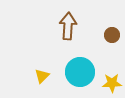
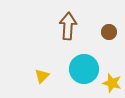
brown circle: moved 3 px left, 3 px up
cyan circle: moved 4 px right, 3 px up
yellow star: rotated 18 degrees clockwise
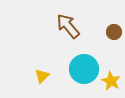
brown arrow: rotated 44 degrees counterclockwise
brown circle: moved 5 px right
yellow star: moved 1 px left, 2 px up; rotated 12 degrees clockwise
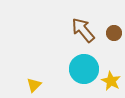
brown arrow: moved 15 px right, 4 px down
brown circle: moved 1 px down
yellow triangle: moved 8 px left, 9 px down
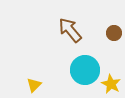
brown arrow: moved 13 px left
cyan circle: moved 1 px right, 1 px down
yellow star: moved 3 px down
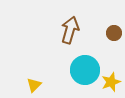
brown arrow: rotated 56 degrees clockwise
yellow star: moved 2 px up; rotated 24 degrees clockwise
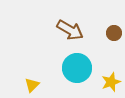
brown arrow: rotated 104 degrees clockwise
cyan circle: moved 8 px left, 2 px up
yellow triangle: moved 2 px left
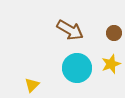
yellow star: moved 18 px up
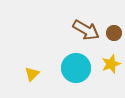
brown arrow: moved 16 px right
cyan circle: moved 1 px left
yellow triangle: moved 11 px up
